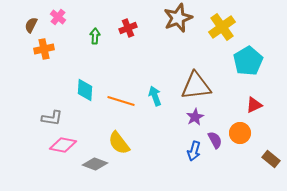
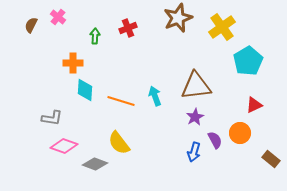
orange cross: moved 29 px right, 14 px down; rotated 12 degrees clockwise
pink diamond: moved 1 px right, 1 px down; rotated 8 degrees clockwise
blue arrow: moved 1 px down
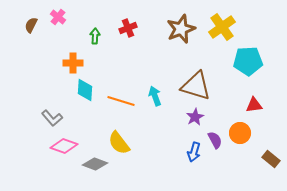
brown star: moved 3 px right, 11 px down
cyan pentagon: rotated 28 degrees clockwise
brown triangle: rotated 24 degrees clockwise
red triangle: rotated 18 degrees clockwise
gray L-shape: rotated 40 degrees clockwise
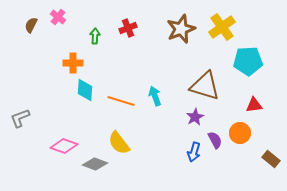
brown triangle: moved 9 px right
gray L-shape: moved 32 px left; rotated 110 degrees clockwise
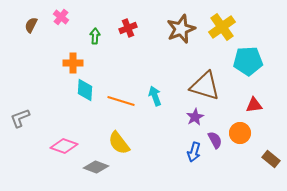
pink cross: moved 3 px right
gray diamond: moved 1 px right, 3 px down
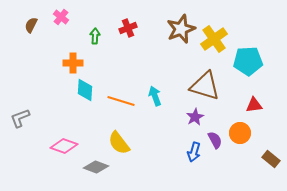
yellow cross: moved 8 px left, 12 px down
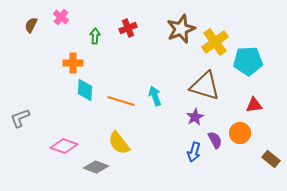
yellow cross: moved 1 px right, 3 px down
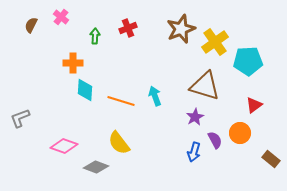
red triangle: rotated 30 degrees counterclockwise
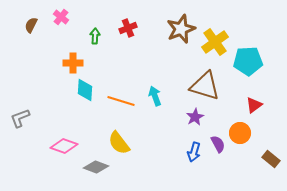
purple semicircle: moved 3 px right, 4 px down
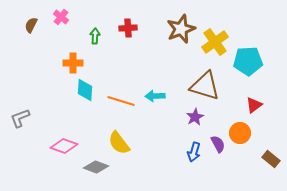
red cross: rotated 18 degrees clockwise
cyan arrow: rotated 72 degrees counterclockwise
